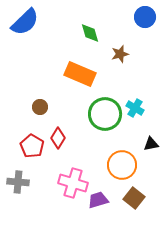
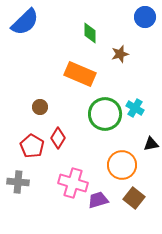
green diamond: rotated 15 degrees clockwise
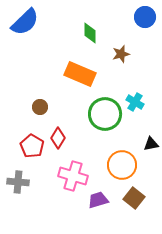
brown star: moved 1 px right
cyan cross: moved 6 px up
pink cross: moved 7 px up
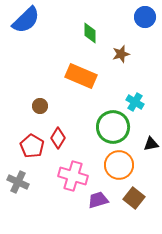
blue semicircle: moved 1 px right, 2 px up
orange rectangle: moved 1 px right, 2 px down
brown circle: moved 1 px up
green circle: moved 8 px right, 13 px down
orange circle: moved 3 px left
gray cross: rotated 20 degrees clockwise
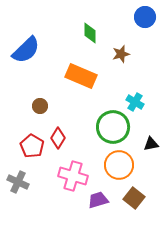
blue semicircle: moved 30 px down
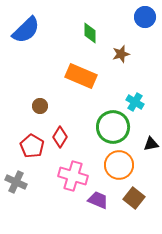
blue semicircle: moved 20 px up
red diamond: moved 2 px right, 1 px up
gray cross: moved 2 px left
purple trapezoid: rotated 40 degrees clockwise
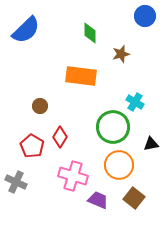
blue circle: moved 1 px up
orange rectangle: rotated 16 degrees counterclockwise
